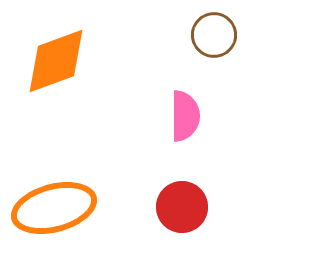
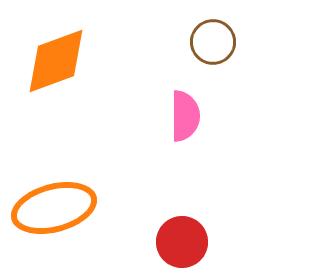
brown circle: moved 1 px left, 7 px down
red circle: moved 35 px down
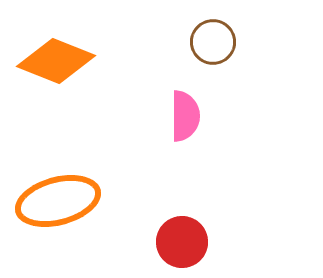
orange diamond: rotated 42 degrees clockwise
orange ellipse: moved 4 px right, 7 px up
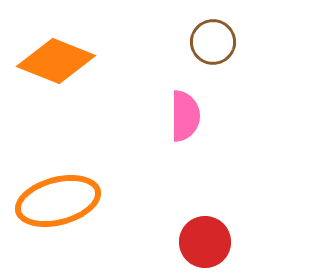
red circle: moved 23 px right
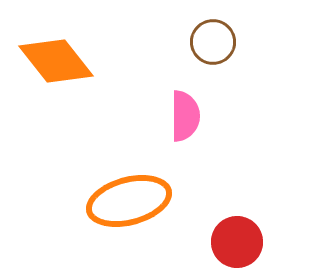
orange diamond: rotated 30 degrees clockwise
orange ellipse: moved 71 px right
red circle: moved 32 px right
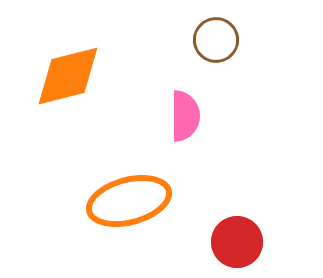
brown circle: moved 3 px right, 2 px up
orange diamond: moved 12 px right, 15 px down; rotated 66 degrees counterclockwise
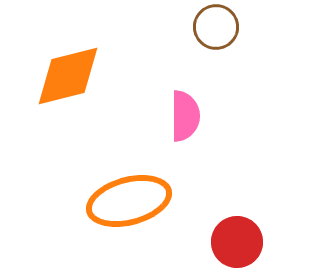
brown circle: moved 13 px up
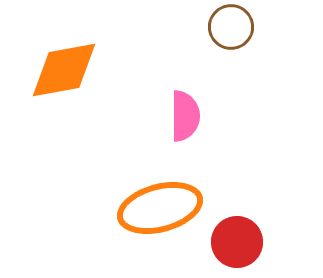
brown circle: moved 15 px right
orange diamond: moved 4 px left, 6 px up; rotated 4 degrees clockwise
orange ellipse: moved 31 px right, 7 px down
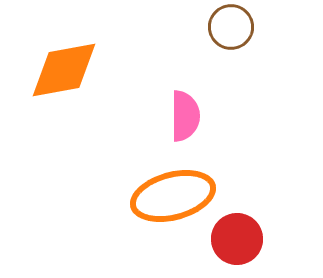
orange ellipse: moved 13 px right, 12 px up
red circle: moved 3 px up
